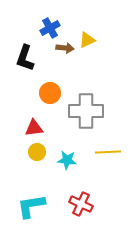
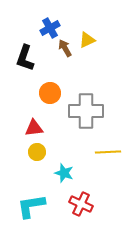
brown arrow: rotated 126 degrees counterclockwise
cyan star: moved 3 px left, 13 px down; rotated 12 degrees clockwise
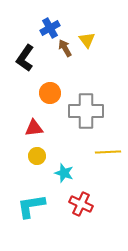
yellow triangle: rotated 42 degrees counterclockwise
black L-shape: rotated 16 degrees clockwise
yellow circle: moved 4 px down
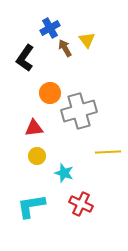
gray cross: moved 7 px left; rotated 16 degrees counterclockwise
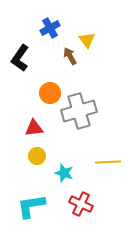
brown arrow: moved 5 px right, 8 px down
black L-shape: moved 5 px left
yellow line: moved 10 px down
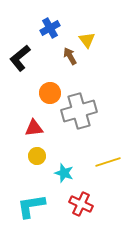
black L-shape: rotated 16 degrees clockwise
yellow line: rotated 15 degrees counterclockwise
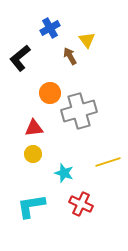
yellow circle: moved 4 px left, 2 px up
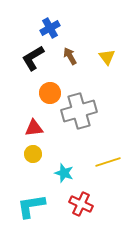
yellow triangle: moved 20 px right, 17 px down
black L-shape: moved 13 px right; rotated 8 degrees clockwise
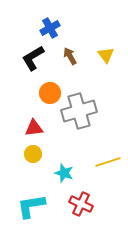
yellow triangle: moved 1 px left, 2 px up
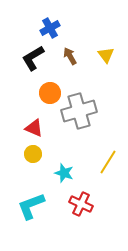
red triangle: rotated 30 degrees clockwise
yellow line: rotated 40 degrees counterclockwise
cyan L-shape: rotated 12 degrees counterclockwise
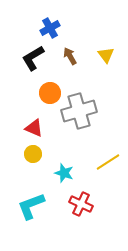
yellow line: rotated 25 degrees clockwise
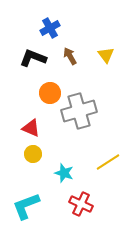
black L-shape: rotated 52 degrees clockwise
red triangle: moved 3 px left
cyan L-shape: moved 5 px left
